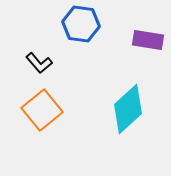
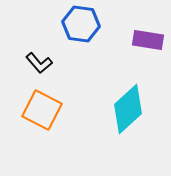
orange square: rotated 24 degrees counterclockwise
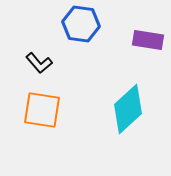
orange square: rotated 18 degrees counterclockwise
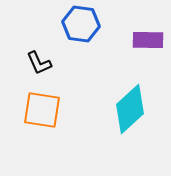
purple rectangle: rotated 8 degrees counterclockwise
black L-shape: rotated 16 degrees clockwise
cyan diamond: moved 2 px right
